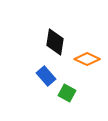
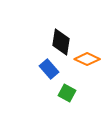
black diamond: moved 6 px right
blue rectangle: moved 3 px right, 7 px up
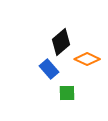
black diamond: rotated 40 degrees clockwise
green square: rotated 30 degrees counterclockwise
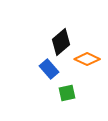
green square: rotated 12 degrees counterclockwise
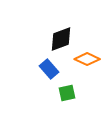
black diamond: moved 3 px up; rotated 20 degrees clockwise
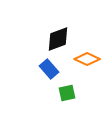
black diamond: moved 3 px left
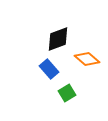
orange diamond: rotated 15 degrees clockwise
green square: rotated 18 degrees counterclockwise
